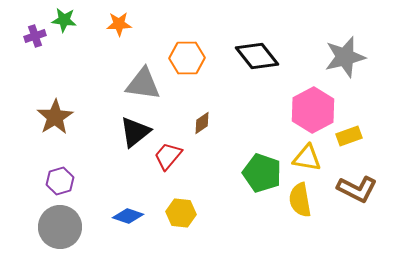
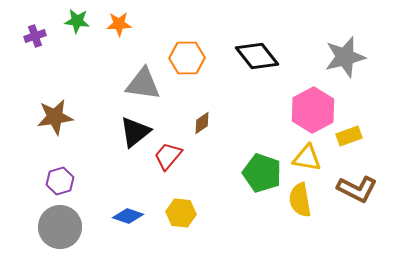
green star: moved 13 px right, 1 px down
brown star: rotated 24 degrees clockwise
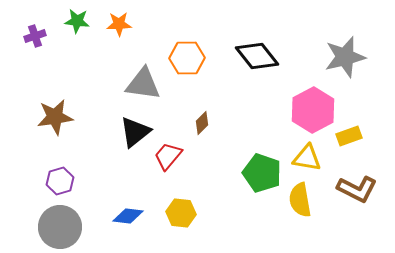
brown diamond: rotated 10 degrees counterclockwise
blue diamond: rotated 12 degrees counterclockwise
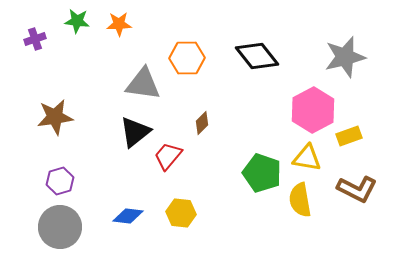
purple cross: moved 3 px down
